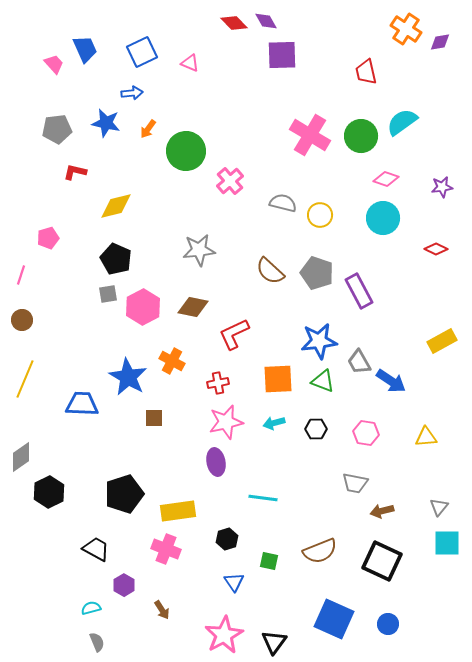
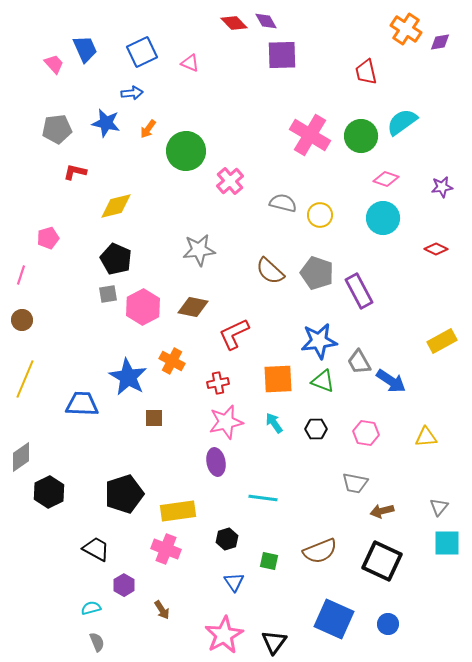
cyan arrow at (274, 423): rotated 70 degrees clockwise
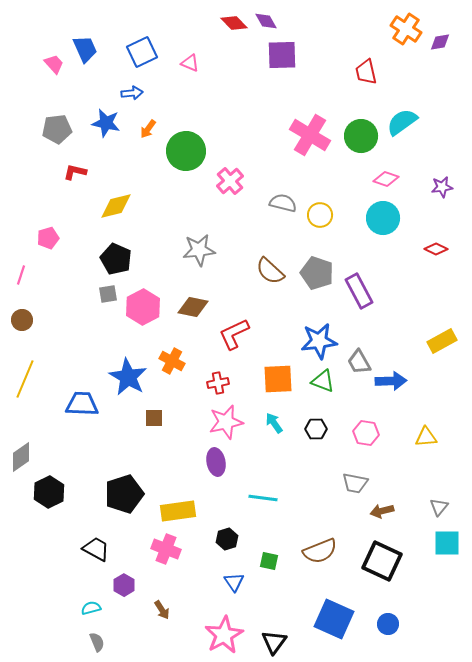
blue arrow at (391, 381): rotated 36 degrees counterclockwise
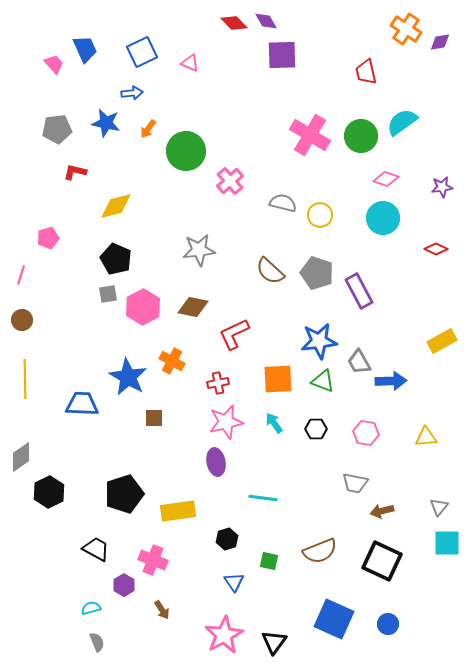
yellow line at (25, 379): rotated 24 degrees counterclockwise
pink cross at (166, 549): moved 13 px left, 11 px down
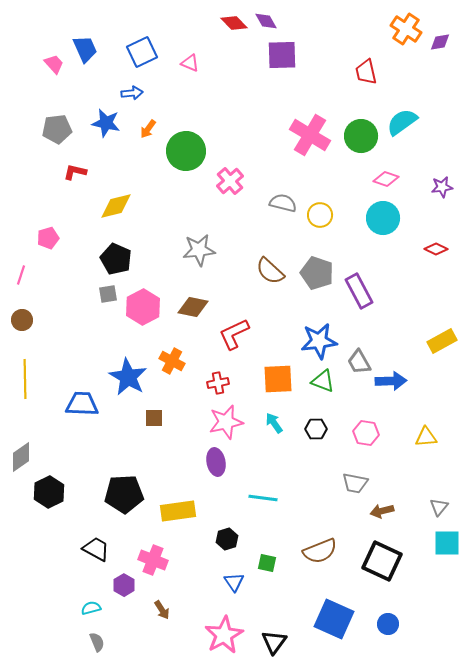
black pentagon at (124, 494): rotated 15 degrees clockwise
green square at (269, 561): moved 2 px left, 2 px down
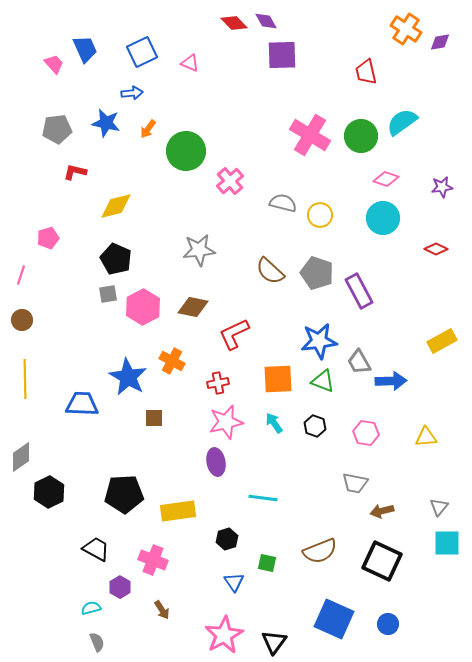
black hexagon at (316, 429): moved 1 px left, 3 px up; rotated 20 degrees clockwise
purple hexagon at (124, 585): moved 4 px left, 2 px down
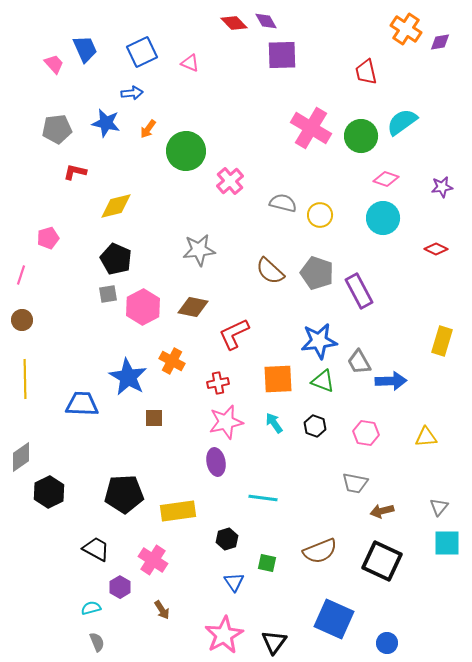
pink cross at (310, 135): moved 1 px right, 7 px up
yellow rectangle at (442, 341): rotated 44 degrees counterclockwise
pink cross at (153, 560): rotated 12 degrees clockwise
blue circle at (388, 624): moved 1 px left, 19 px down
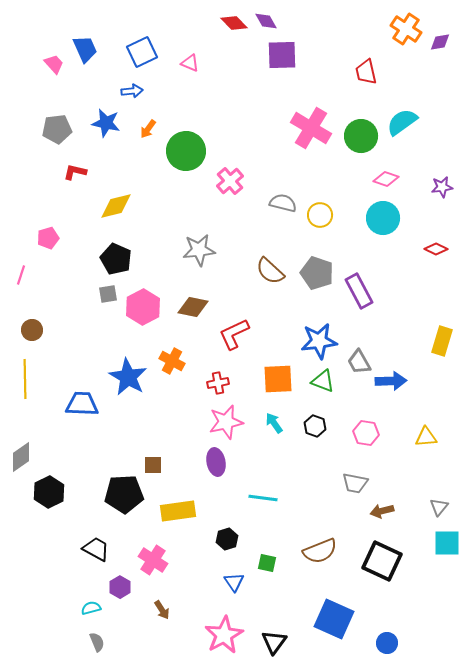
blue arrow at (132, 93): moved 2 px up
brown circle at (22, 320): moved 10 px right, 10 px down
brown square at (154, 418): moved 1 px left, 47 px down
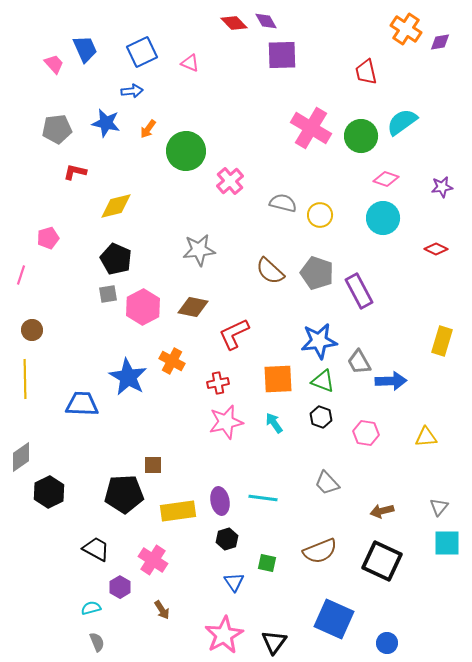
black hexagon at (315, 426): moved 6 px right, 9 px up
purple ellipse at (216, 462): moved 4 px right, 39 px down
gray trapezoid at (355, 483): moved 28 px left; rotated 36 degrees clockwise
